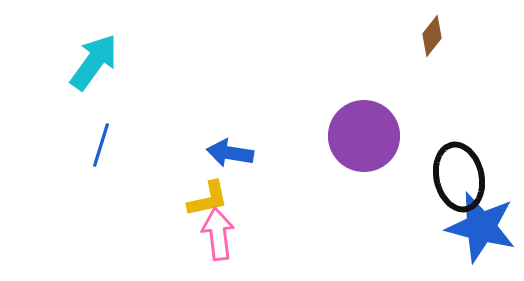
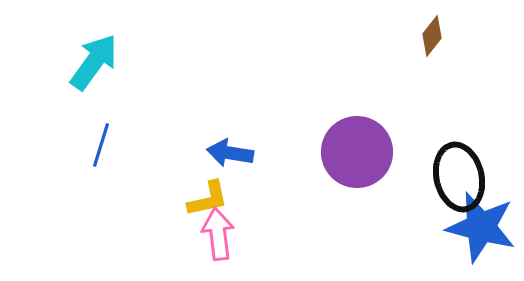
purple circle: moved 7 px left, 16 px down
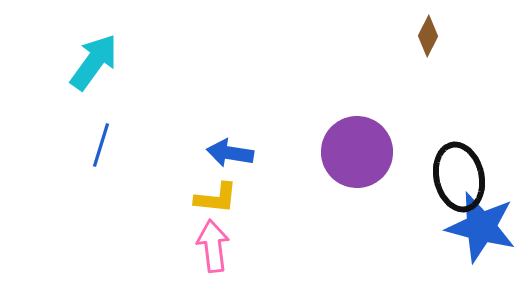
brown diamond: moved 4 px left; rotated 12 degrees counterclockwise
yellow L-shape: moved 8 px right, 1 px up; rotated 18 degrees clockwise
pink arrow: moved 5 px left, 12 px down
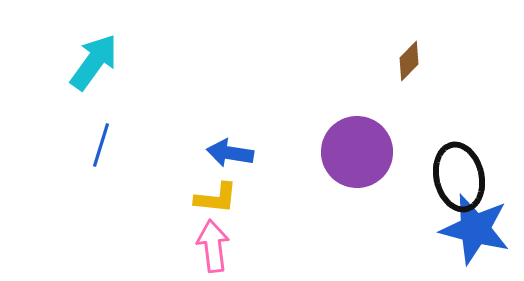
brown diamond: moved 19 px left, 25 px down; rotated 18 degrees clockwise
blue star: moved 6 px left, 2 px down
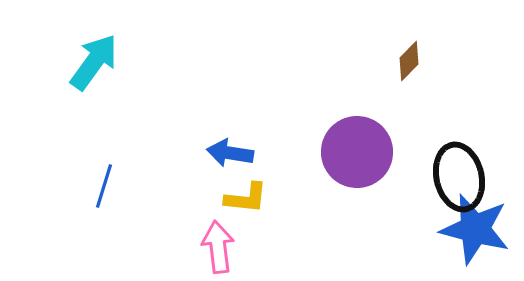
blue line: moved 3 px right, 41 px down
yellow L-shape: moved 30 px right
pink arrow: moved 5 px right, 1 px down
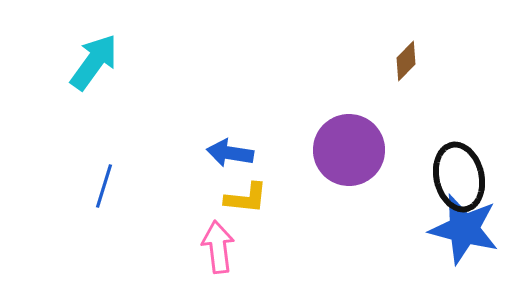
brown diamond: moved 3 px left
purple circle: moved 8 px left, 2 px up
blue star: moved 11 px left
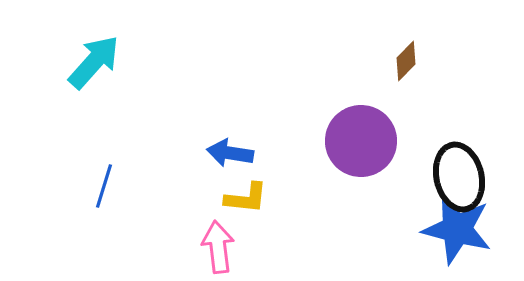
cyan arrow: rotated 6 degrees clockwise
purple circle: moved 12 px right, 9 px up
blue star: moved 7 px left
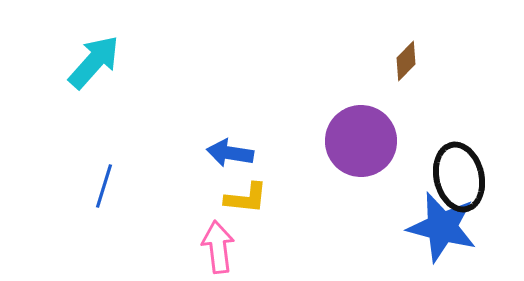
blue star: moved 15 px left, 2 px up
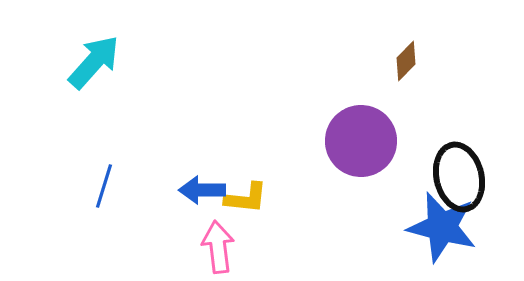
blue arrow: moved 28 px left, 37 px down; rotated 9 degrees counterclockwise
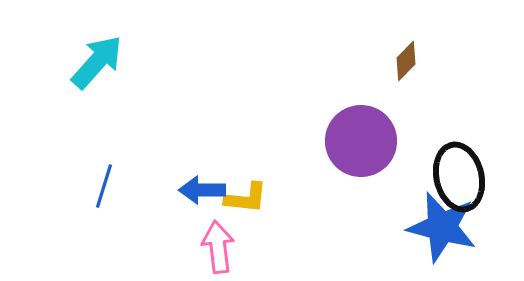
cyan arrow: moved 3 px right
